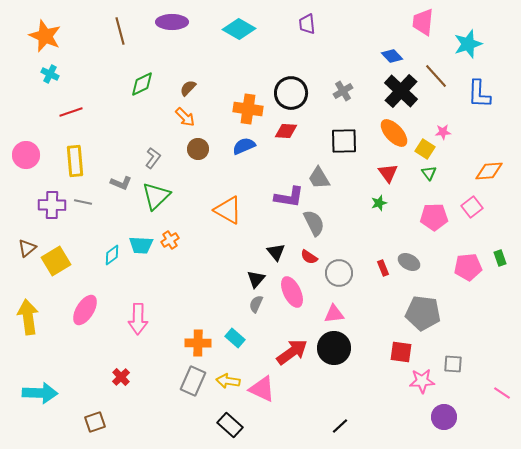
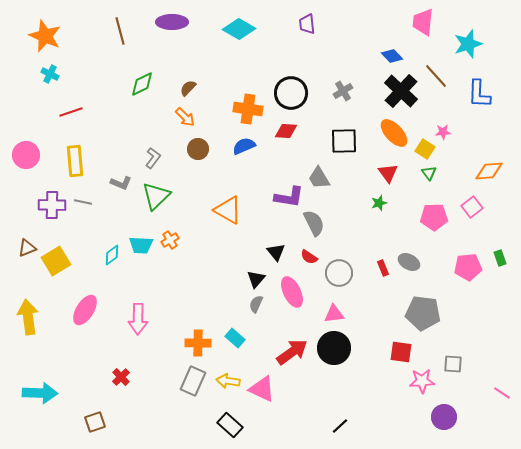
brown triangle at (27, 248): rotated 18 degrees clockwise
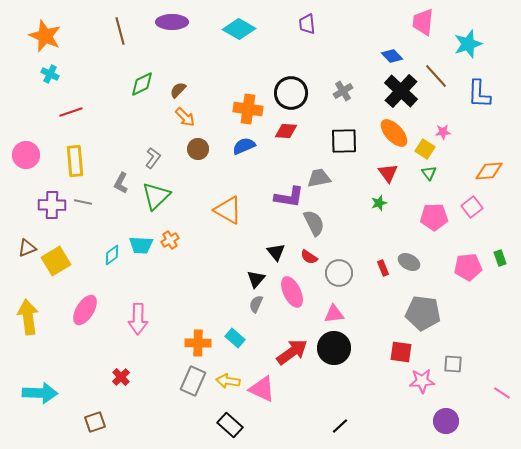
brown semicircle at (188, 88): moved 10 px left, 2 px down
gray trapezoid at (319, 178): rotated 110 degrees clockwise
gray L-shape at (121, 183): rotated 95 degrees clockwise
purple circle at (444, 417): moved 2 px right, 4 px down
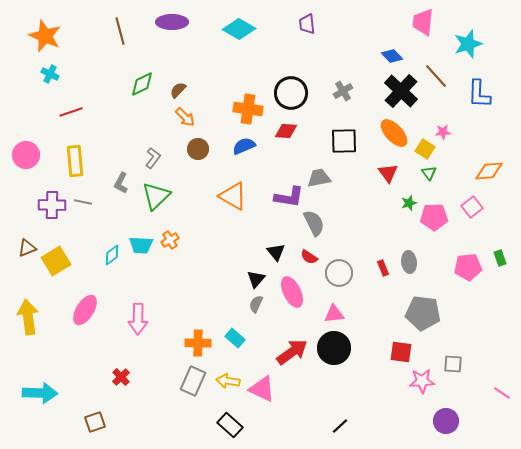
green star at (379, 203): moved 30 px right
orange triangle at (228, 210): moved 5 px right, 14 px up
gray ellipse at (409, 262): rotated 55 degrees clockwise
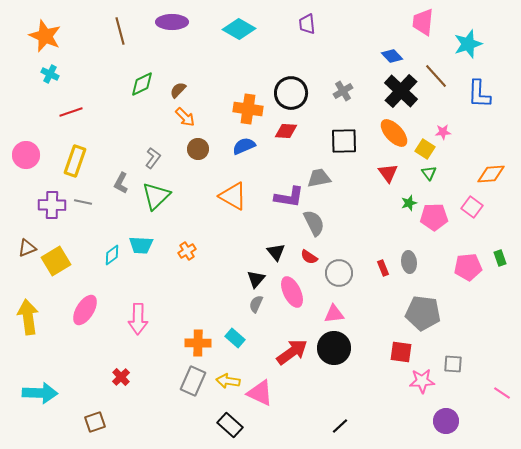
yellow rectangle at (75, 161): rotated 24 degrees clockwise
orange diamond at (489, 171): moved 2 px right, 3 px down
pink square at (472, 207): rotated 15 degrees counterclockwise
orange cross at (170, 240): moved 17 px right, 11 px down
pink triangle at (262, 389): moved 2 px left, 4 px down
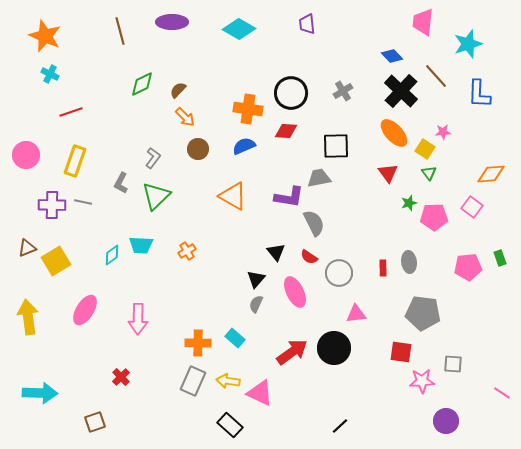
black square at (344, 141): moved 8 px left, 5 px down
red rectangle at (383, 268): rotated 21 degrees clockwise
pink ellipse at (292, 292): moved 3 px right
pink triangle at (334, 314): moved 22 px right
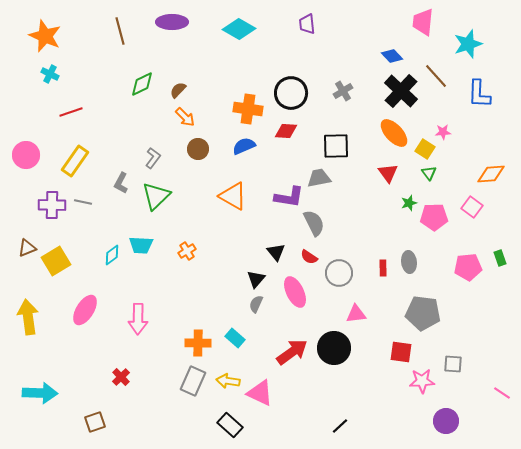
yellow rectangle at (75, 161): rotated 16 degrees clockwise
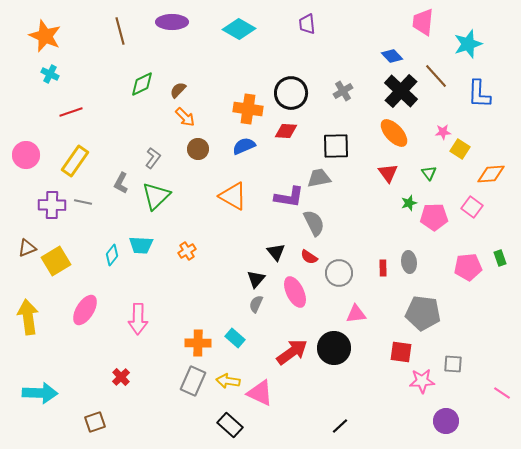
yellow square at (425, 149): moved 35 px right
cyan diamond at (112, 255): rotated 15 degrees counterclockwise
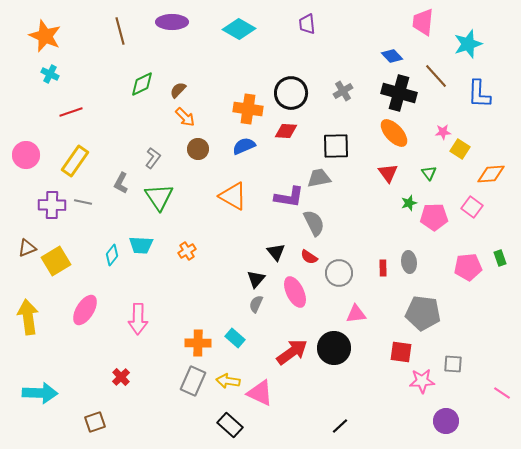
black cross at (401, 91): moved 2 px left, 2 px down; rotated 28 degrees counterclockwise
green triangle at (156, 196): moved 3 px right, 1 px down; rotated 20 degrees counterclockwise
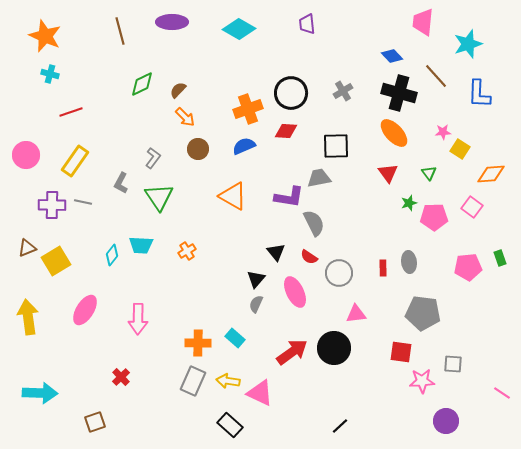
cyan cross at (50, 74): rotated 12 degrees counterclockwise
orange cross at (248, 109): rotated 28 degrees counterclockwise
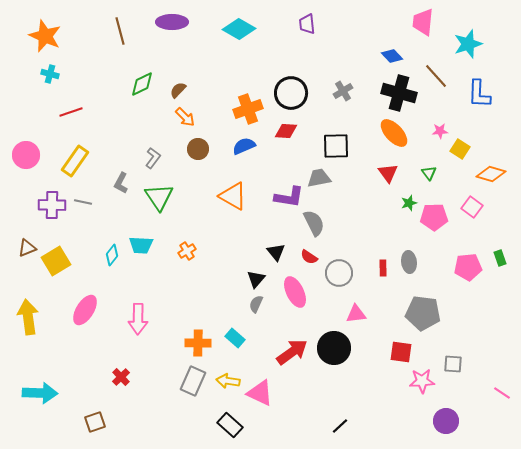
pink star at (443, 132): moved 3 px left, 1 px up
orange diamond at (491, 174): rotated 20 degrees clockwise
